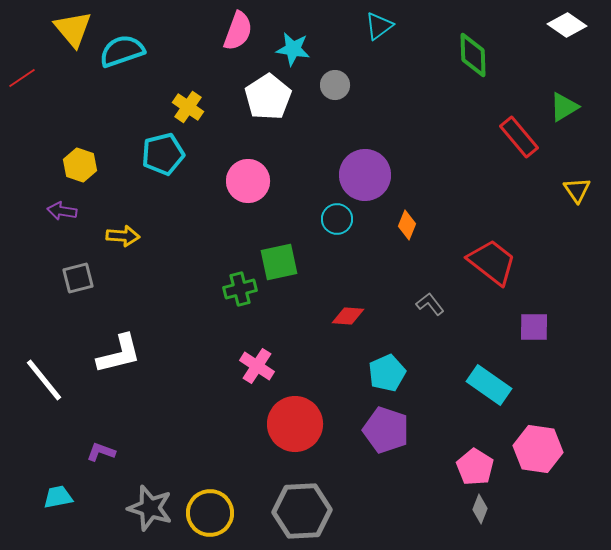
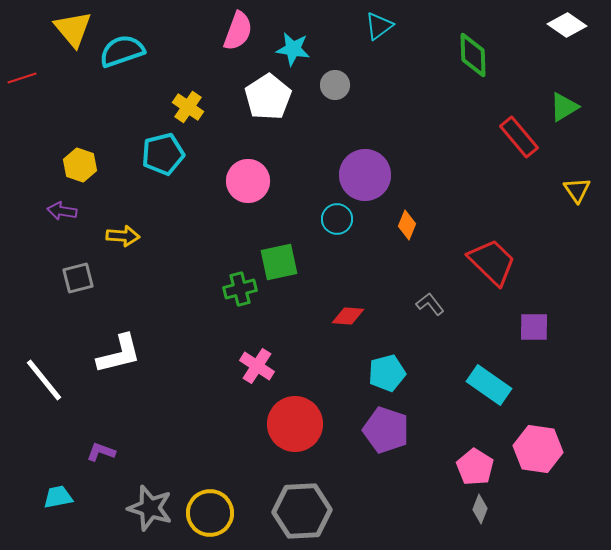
red line at (22, 78): rotated 16 degrees clockwise
red trapezoid at (492, 262): rotated 6 degrees clockwise
cyan pentagon at (387, 373): rotated 9 degrees clockwise
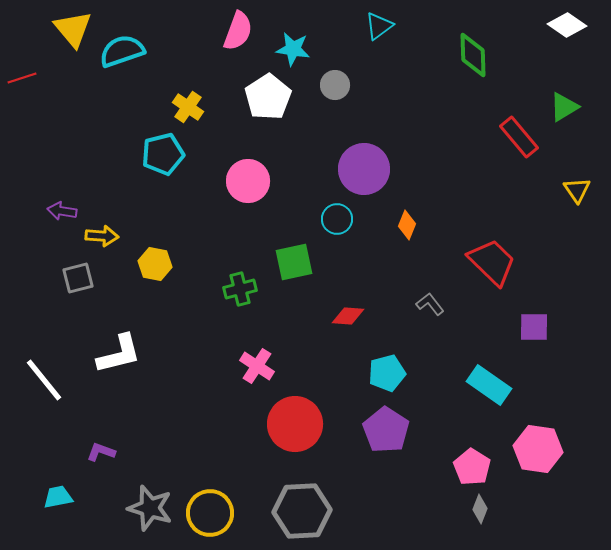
yellow hexagon at (80, 165): moved 75 px right, 99 px down; rotated 8 degrees counterclockwise
purple circle at (365, 175): moved 1 px left, 6 px up
yellow arrow at (123, 236): moved 21 px left
green square at (279, 262): moved 15 px right
purple pentagon at (386, 430): rotated 15 degrees clockwise
pink pentagon at (475, 467): moved 3 px left
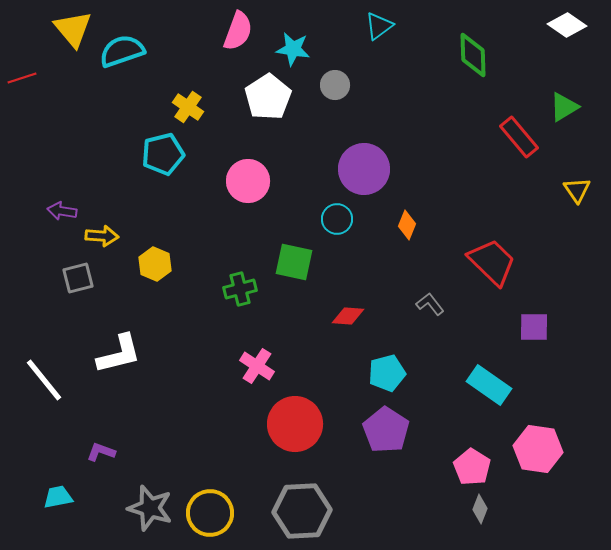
green square at (294, 262): rotated 24 degrees clockwise
yellow hexagon at (155, 264): rotated 12 degrees clockwise
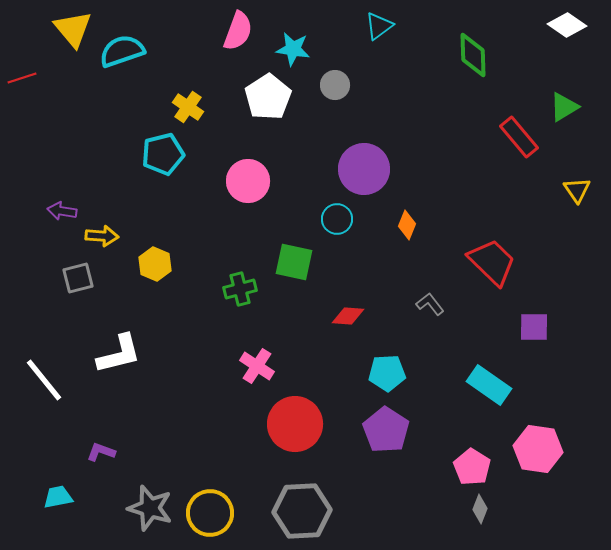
cyan pentagon at (387, 373): rotated 12 degrees clockwise
